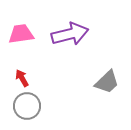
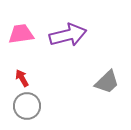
purple arrow: moved 2 px left, 1 px down
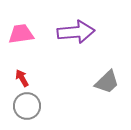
purple arrow: moved 8 px right, 3 px up; rotated 9 degrees clockwise
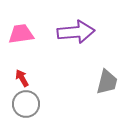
gray trapezoid: rotated 32 degrees counterclockwise
gray circle: moved 1 px left, 2 px up
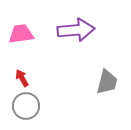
purple arrow: moved 2 px up
gray circle: moved 2 px down
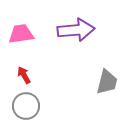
red arrow: moved 2 px right, 3 px up
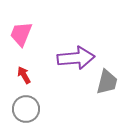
purple arrow: moved 28 px down
pink trapezoid: rotated 60 degrees counterclockwise
gray circle: moved 3 px down
